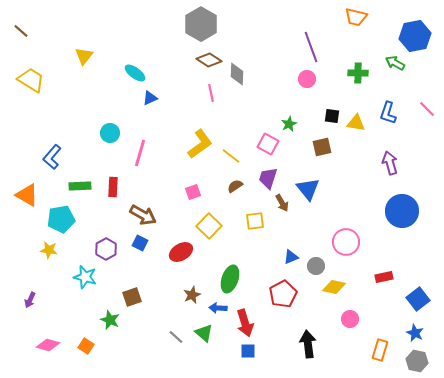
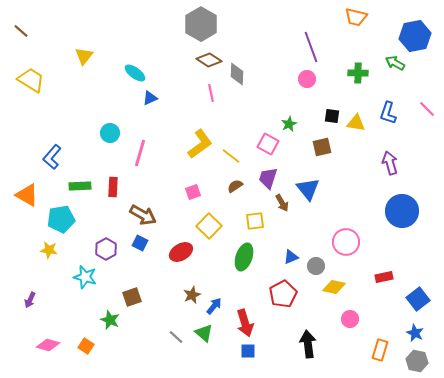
green ellipse at (230, 279): moved 14 px right, 22 px up
blue arrow at (218, 308): moved 4 px left, 2 px up; rotated 126 degrees clockwise
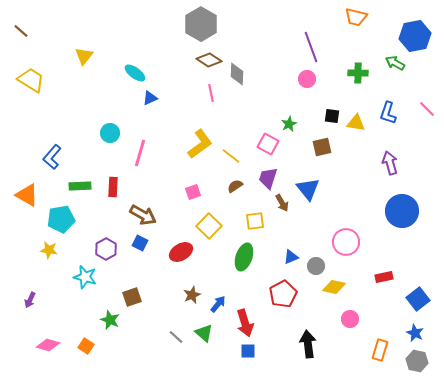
blue arrow at (214, 306): moved 4 px right, 2 px up
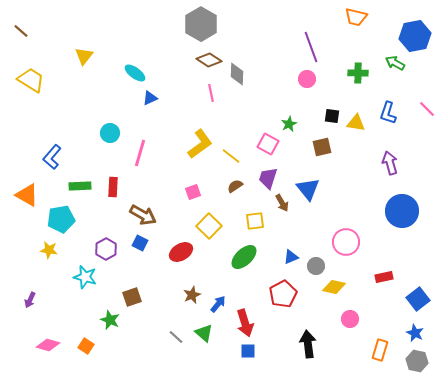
green ellipse at (244, 257): rotated 28 degrees clockwise
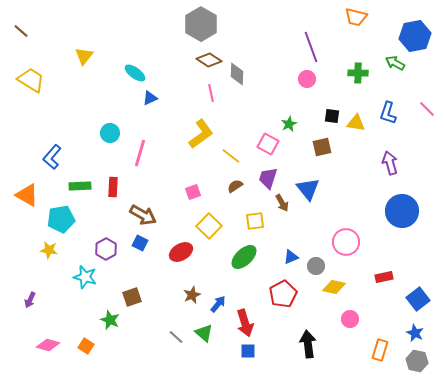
yellow L-shape at (200, 144): moved 1 px right, 10 px up
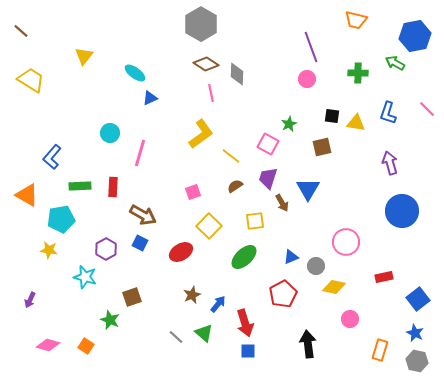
orange trapezoid at (356, 17): moved 3 px down
brown diamond at (209, 60): moved 3 px left, 4 px down
blue triangle at (308, 189): rotated 10 degrees clockwise
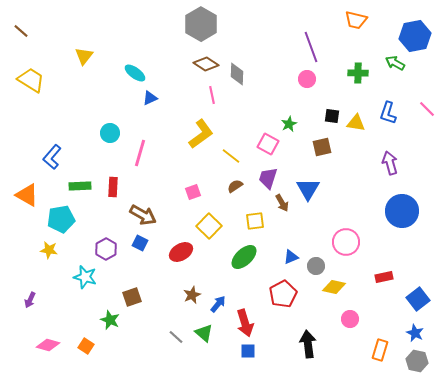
pink line at (211, 93): moved 1 px right, 2 px down
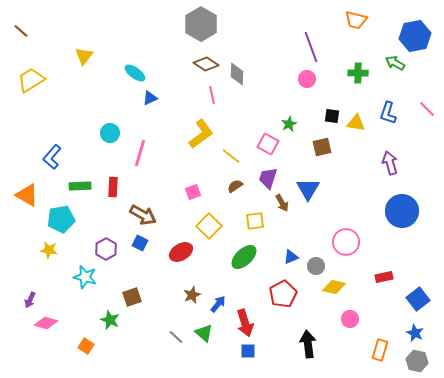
yellow trapezoid at (31, 80): rotated 64 degrees counterclockwise
pink diamond at (48, 345): moved 2 px left, 22 px up
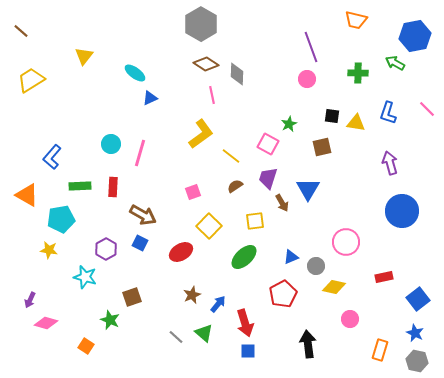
cyan circle at (110, 133): moved 1 px right, 11 px down
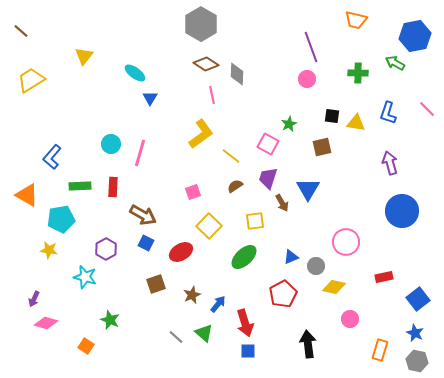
blue triangle at (150, 98): rotated 35 degrees counterclockwise
blue square at (140, 243): moved 6 px right
brown square at (132, 297): moved 24 px right, 13 px up
purple arrow at (30, 300): moved 4 px right, 1 px up
